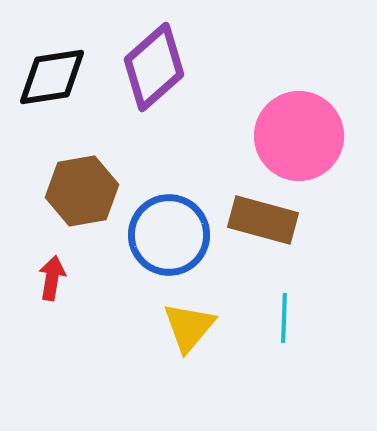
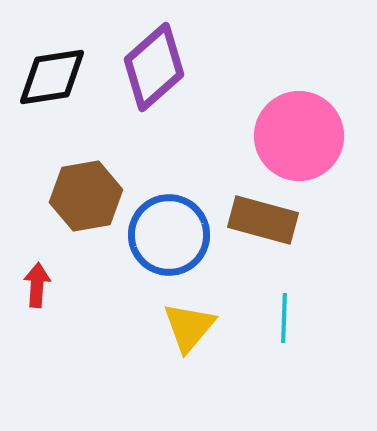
brown hexagon: moved 4 px right, 5 px down
red arrow: moved 15 px left, 7 px down; rotated 6 degrees counterclockwise
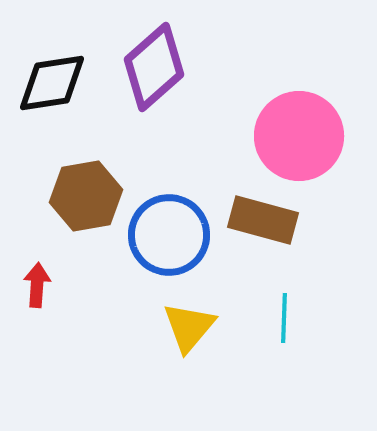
black diamond: moved 6 px down
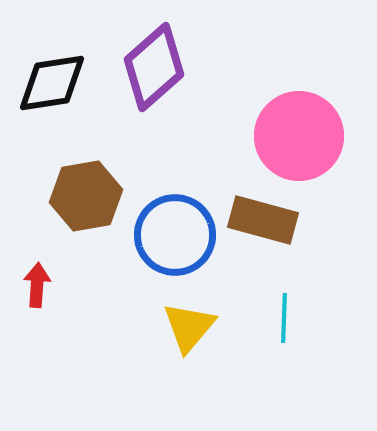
blue circle: moved 6 px right
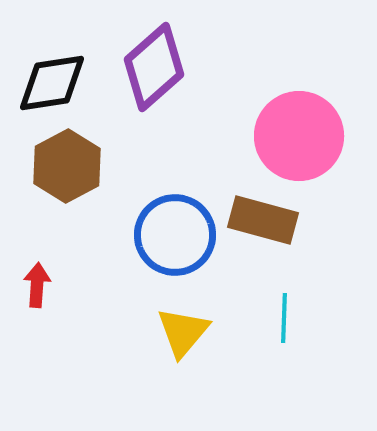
brown hexagon: moved 19 px left, 30 px up; rotated 18 degrees counterclockwise
yellow triangle: moved 6 px left, 5 px down
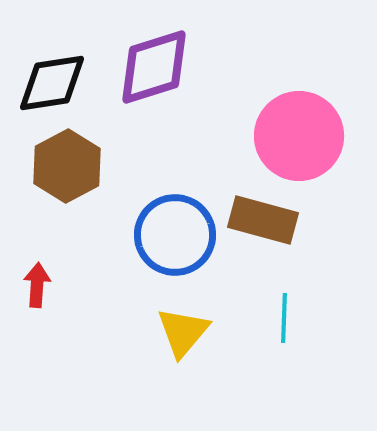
purple diamond: rotated 24 degrees clockwise
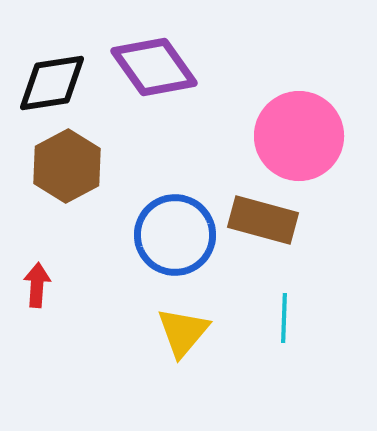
purple diamond: rotated 72 degrees clockwise
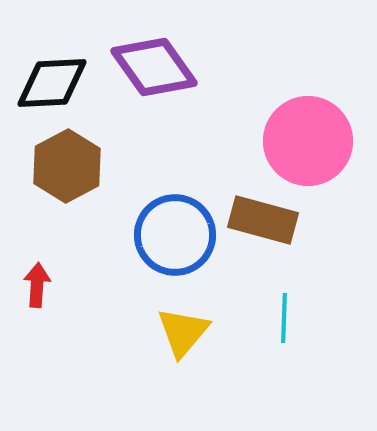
black diamond: rotated 6 degrees clockwise
pink circle: moved 9 px right, 5 px down
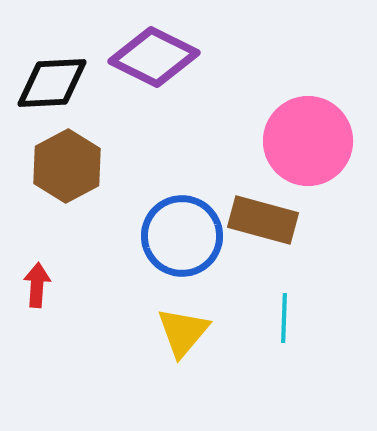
purple diamond: moved 10 px up; rotated 28 degrees counterclockwise
blue circle: moved 7 px right, 1 px down
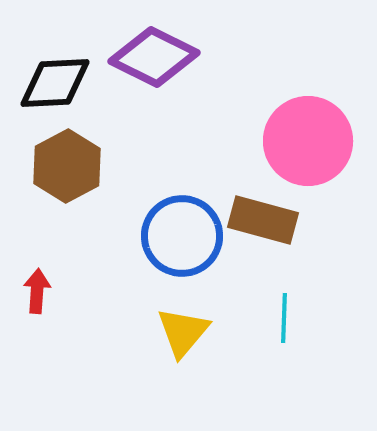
black diamond: moved 3 px right
red arrow: moved 6 px down
